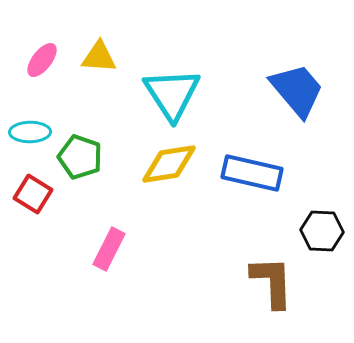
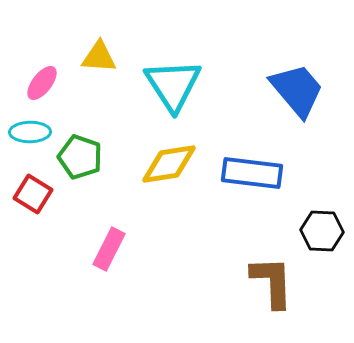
pink ellipse: moved 23 px down
cyan triangle: moved 1 px right, 9 px up
blue rectangle: rotated 6 degrees counterclockwise
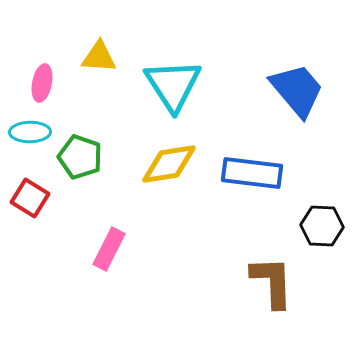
pink ellipse: rotated 27 degrees counterclockwise
red square: moved 3 px left, 4 px down
black hexagon: moved 5 px up
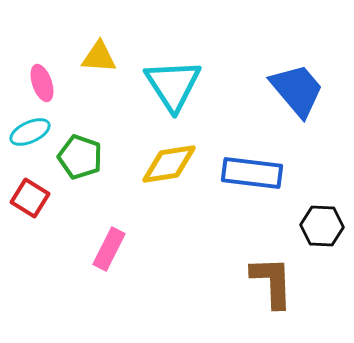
pink ellipse: rotated 30 degrees counterclockwise
cyan ellipse: rotated 24 degrees counterclockwise
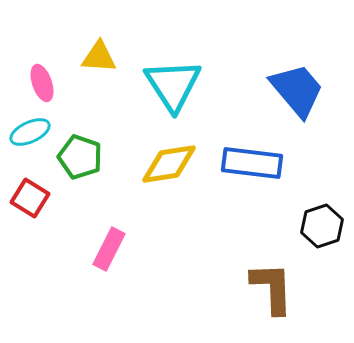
blue rectangle: moved 10 px up
black hexagon: rotated 21 degrees counterclockwise
brown L-shape: moved 6 px down
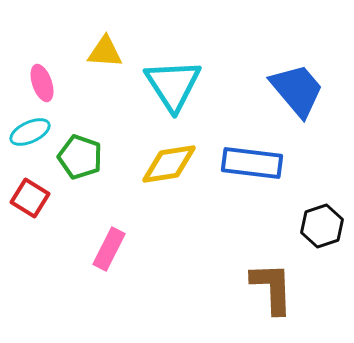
yellow triangle: moved 6 px right, 5 px up
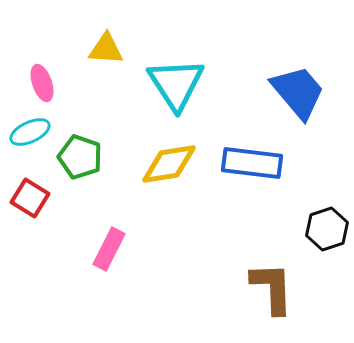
yellow triangle: moved 1 px right, 3 px up
cyan triangle: moved 3 px right, 1 px up
blue trapezoid: moved 1 px right, 2 px down
black hexagon: moved 5 px right, 3 px down
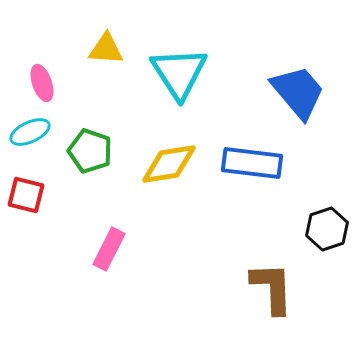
cyan triangle: moved 3 px right, 11 px up
green pentagon: moved 10 px right, 6 px up
red square: moved 4 px left, 3 px up; rotated 18 degrees counterclockwise
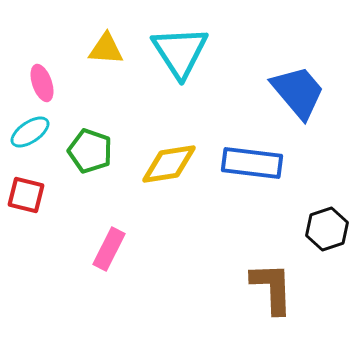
cyan triangle: moved 1 px right, 21 px up
cyan ellipse: rotated 9 degrees counterclockwise
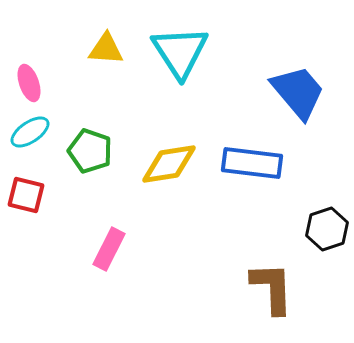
pink ellipse: moved 13 px left
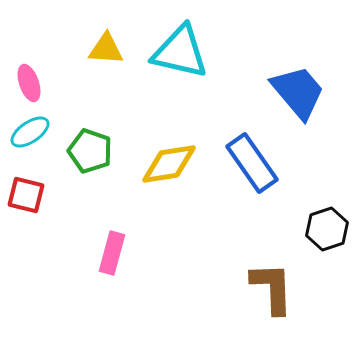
cyan triangle: rotated 44 degrees counterclockwise
blue rectangle: rotated 48 degrees clockwise
pink rectangle: moved 3 px right, 4 px down; rotated 12 degrees counterclockwise
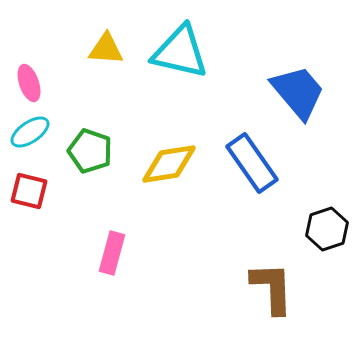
red square: moved 3 px right, 4 px up
